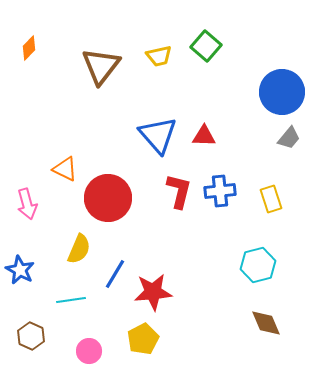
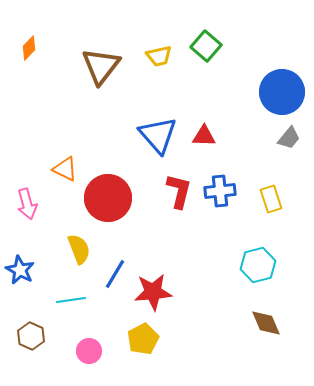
yellow semicircle: rotated 44 degrees counterclockwise
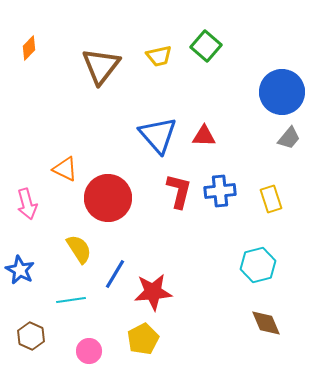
yellow semicircle: rotated 12 degrees counterclockwise
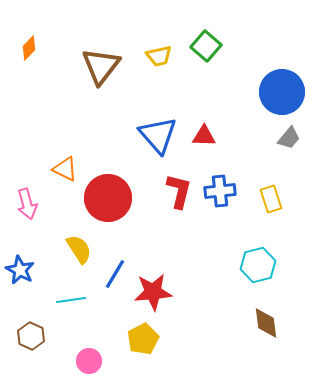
brown diamond: rotated 16 degrees clockwise
pink circle: moved 10 px down
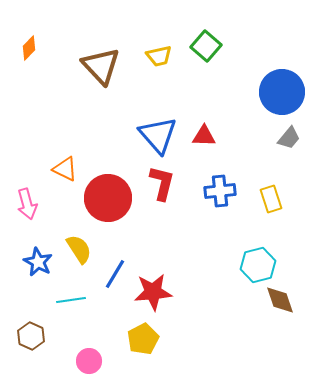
brown triangle: rotated 21 degrees counterclockwise
red L-shape: moved 17 px left, 8 px up
blue star: moved 18 px right, 8 px up
brown diamond: moved 14 px right, 23 px up; rotated 12 degrees counterclockwise
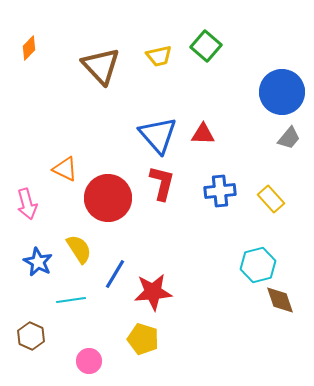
red triangle: moved 1 px left, 2 px up
yellow rectangle: rotated 24 degrees counterclockwise
yellow pentagon: rotated 28 degrees counterclockwise
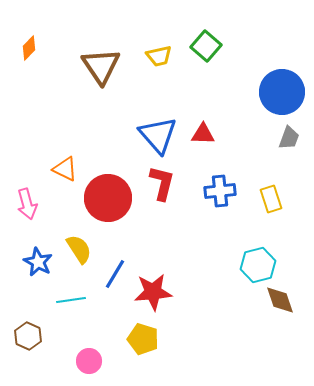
brown triangle: rotated 9 degrees clockwise
gray trapezoid: rotated 20 degrees counterclockwise
yellow rectangle: rotated 24 degrees clockwise
brown hexagon: moved 3 px left
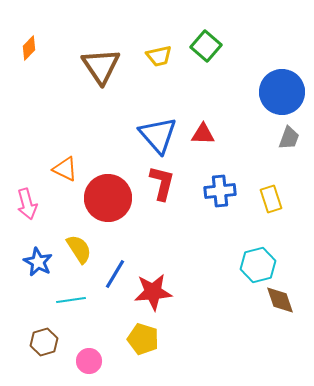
brown hexagon: moved 16 px right, 6 px down; rotated 20 degrees clockwise
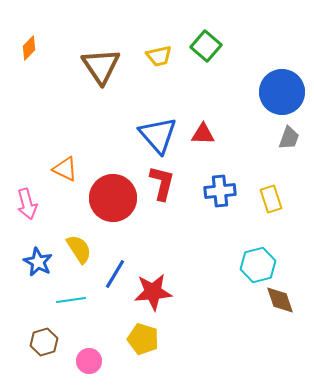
red circle: moved 5 px right
